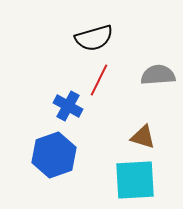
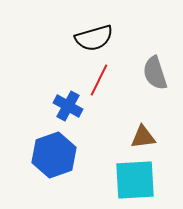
gray semicircle: moved 3 px left, 2 px up; rotated 104 degrees counterclockwise
brown triangle: rotated 24 degrees counterclockwise
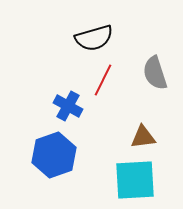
red line: moved 4 px right
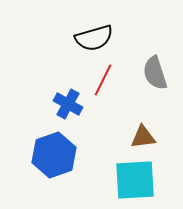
blue cross: moved 2 px up
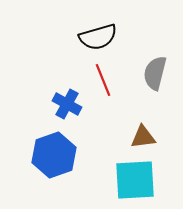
black semicircle: moved 4 px right, 1 px up
gray semicircle: rotated 32 degrees clockwise
red line: rotated 48 degrees counterclockwise
blue cross: moved 1 px left
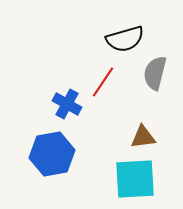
black semicircle: moved 27 px right, 2 px down
red line: moved 2 px down; rotated 56 degrees clockwise
blue hexagon: moved 2 px left, 1 px up; rotated 9 degrees clockwise
cyan square: moved 1 px up
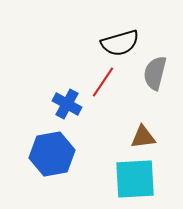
black semicircle: moved 5 px left, 4 px down
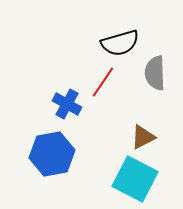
gray semicircle: rotated 16 degrees counterclockwise
brown triangle: rotated 20 degrees counterclockwise
cyan square: rotated 30 degrees clockwise
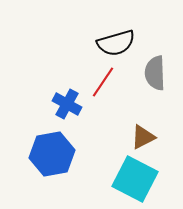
black semicircle: moved 4 px left
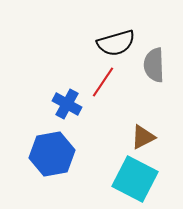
gray semicircle: moved 1 px left, 8 px up
